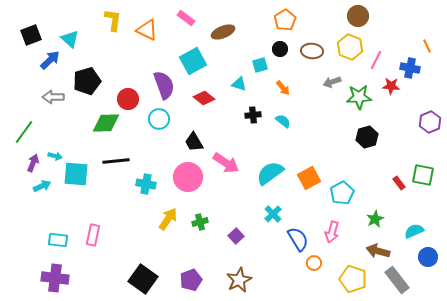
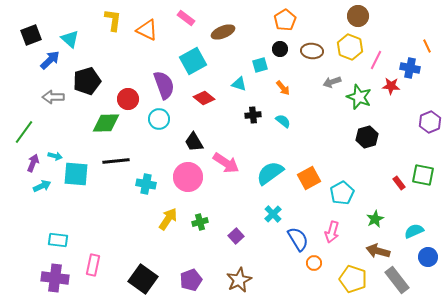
green star at (359, 97): rotated 25 degrees clockwise
pink rectangle at (93, 235): moved 30 px down
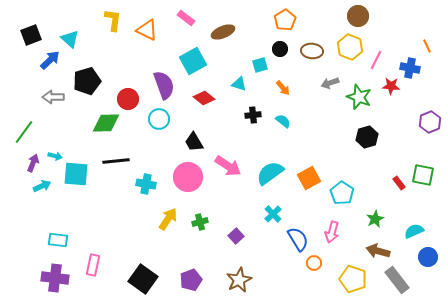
gray arrow at (332, 82): moved 2 px left, 1 px down
pink arrow at (226, 163): moved 2 px right, 3 px down
cyan pentagon at (342, 193): rotated 10 degrees counterclockwise
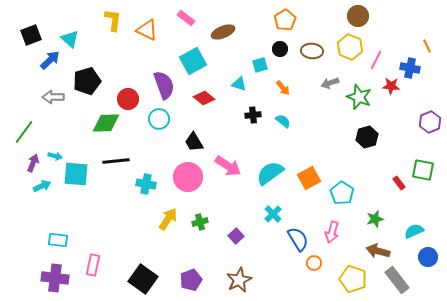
green square at (423, 175): moved 5 px up
green star at (375, 219): rotated 12 degrees clockwise
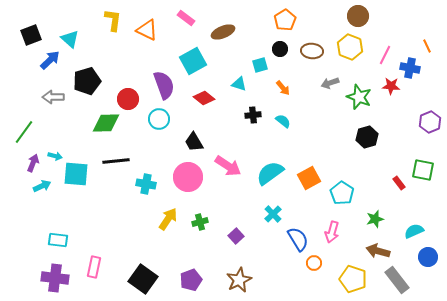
pink line at (376, 60): moved 9 px right, 5 px up
pink rectangle at (93, 265): moved 1 px right, 2 px down
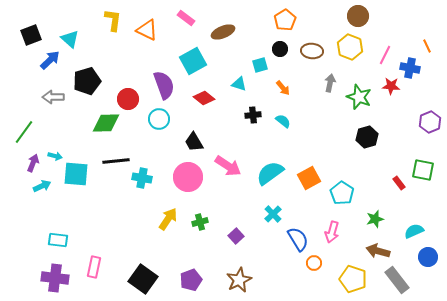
gray arrow at (330, 83): rotated 120 degrees clockwise
cyan cross at (146, 184): moved 4 px left, 6 px up
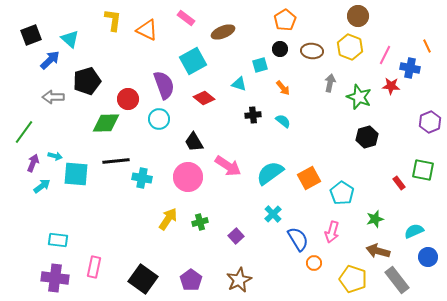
cyan arrow at (42, 186): rotated 12 degrees counterclockwise
purple pentagon at (191, 280): rotated 15 degrees counterclockwise
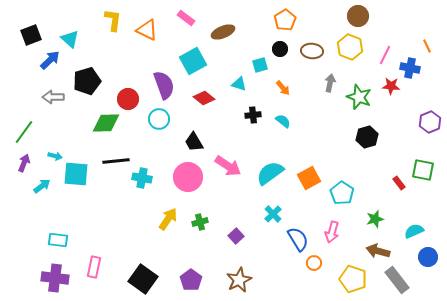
purple arrow at (33, 163): moved 9 px left
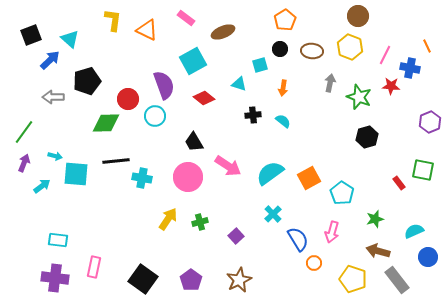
orange arrow at (283, 88): rotated 49 degrees clockwise
cyan circle at (159, 119): moved 4 px left, 3 px up
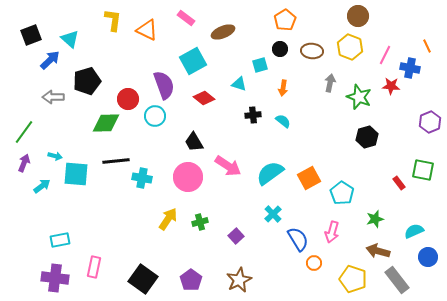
cyan rectangle at (58, 240): moved 2 px right; rotated 18 degrees counterclockwise
